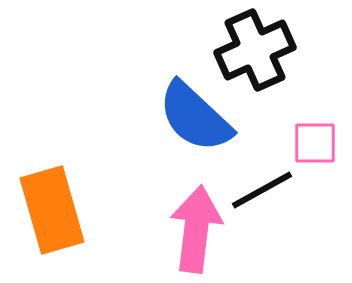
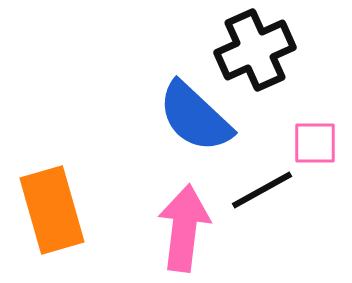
pink arrow: moved 12 px left, 1 px up
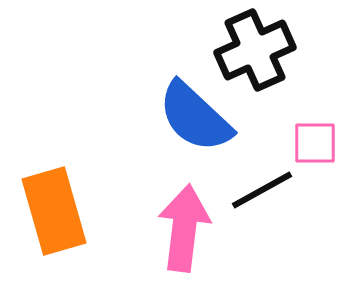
orange rectangle: moved 2 px right, 1 px down
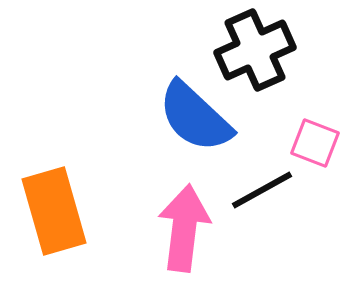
pink square: rotated 21 degrees clockwise
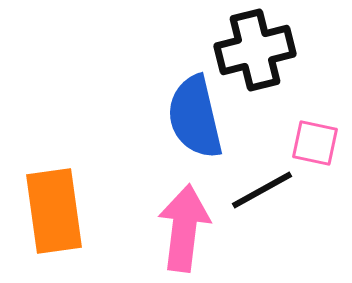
black cross: rotated 10 degrees clockwise
blue semicircle: rotated 34 degrees clockwise
pink square: rotated 9 degrees counterclockwise
orange rectangle: rotated 8 degrees clockwise
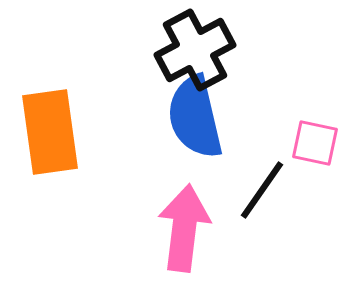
black cross: moved 60 px left; rotated 14 degrees counterclockwise
black line: rotated 26 degrees counterclockwise
orange rectangle: moved 4 px left, 79 px up
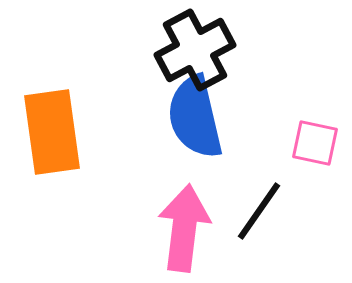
orange rectangle: moved 2 px right
black line: moved 3 px left, 21 px down
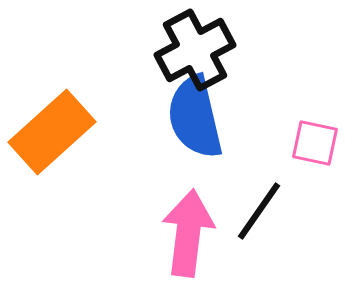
orange rectangle: rotated 56 degrees clockwise
pink arrow: moved 4 px right, 5 px down
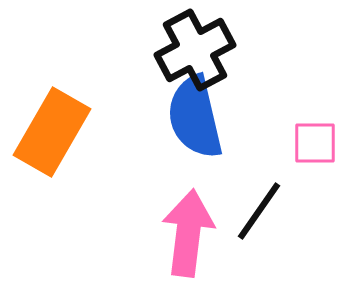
orange rectangle: rotated 18 degrees counterclockwise
pink square: rotated 12 degrees counterclockwise
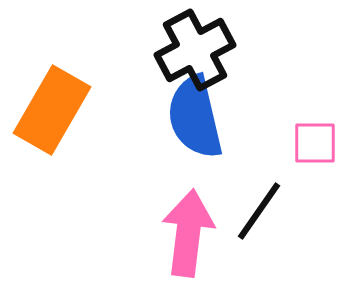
orange rectangle: moved 22 px up
